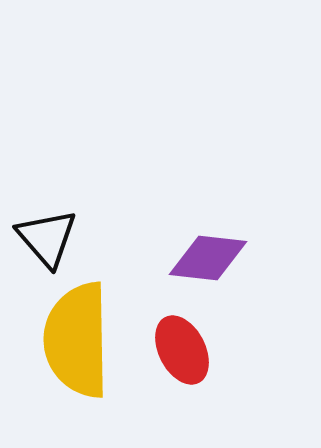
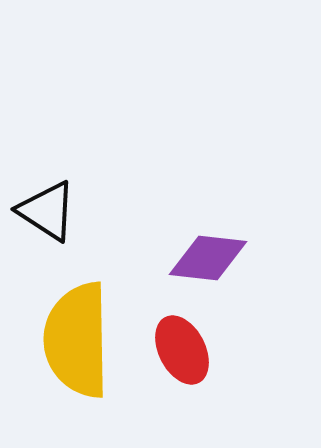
black triangle: moved 27 px up; rotated 16 degrees counterclockwise
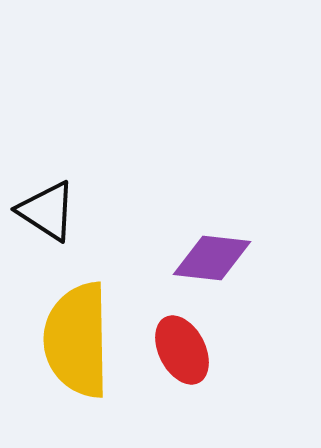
purple diamond: moved 4 px right
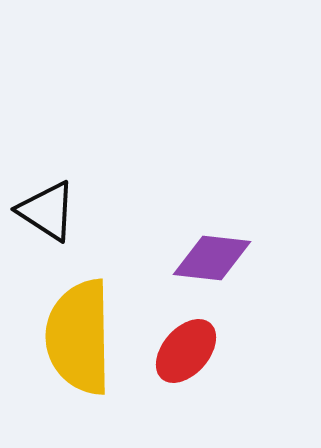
yellow semicircle: moved 2 px right, 3 px up
red ellipse: moved 4 px right, 1 px down; rotated 68 degrees clockwise
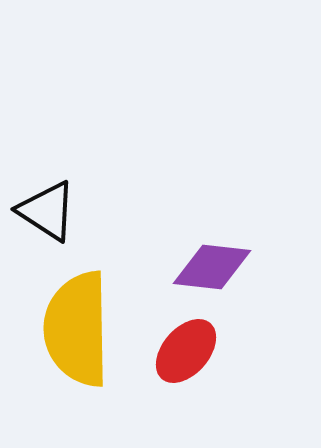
purple diamond: moved 9 px down
yellow semicircle: moved 2 px left, 8 px up
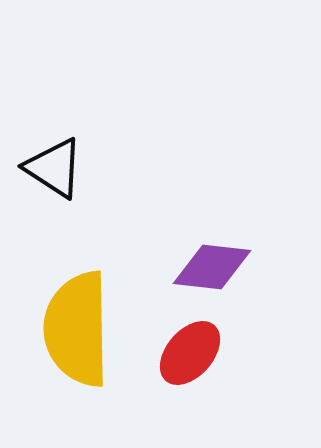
black triangle: moved 7 px right, 43 px up
red ellipse: moved 4 px right, 2 px down
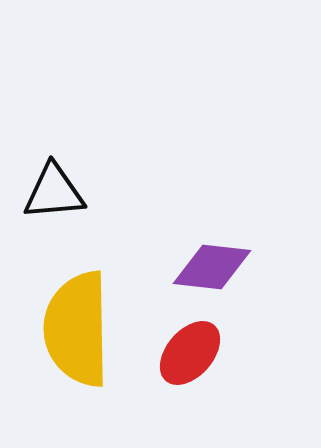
black triangle: moved 24 px down; rotated 38 degrees counterclockwise
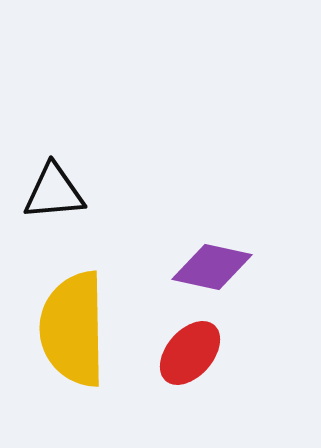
purple diamond: rotated 6 degrees clockwise
yellow semicircle: moved 4 px left
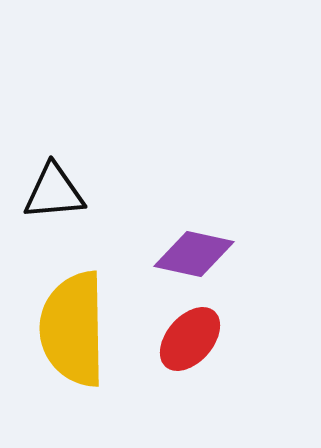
purple diamond: moved 18 px left, 13 px up
red ellipse: moved 14 px up
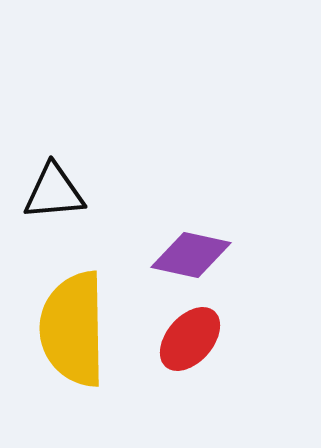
purple diamond: moved 3 px left, 1 px down
